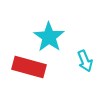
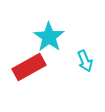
red rectangle: rotated 44 degrees counterclockwise
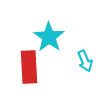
red rectangle: rotated 64 degrees counterclockwise
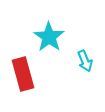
red rectangle: moved 6 px left, 7 px down; rotated 12 degrees counterclockwise
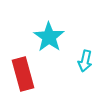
cyan arrow: rotated 35 degrees clockwise
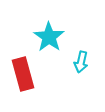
cyan arrow: moved 4 px left, 1 px down
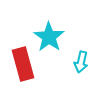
red rectangle: moved 10 px up
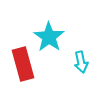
cyan arrow: rotated 25 degrees counterclockwise
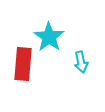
red rectangle: rotated 20 degrees clockwise
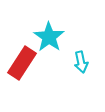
red rectangle: moved 1 px left, 1 px up; rotated 28 degrees clockwise
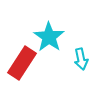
cyan arrow: moved 3 px up
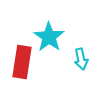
red rectangle: moved 1 px up; rotated 24 degrees counterclockwise
